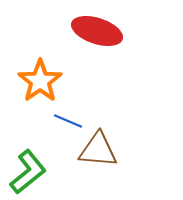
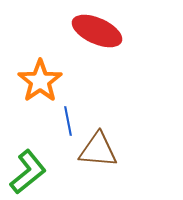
red ellipse: rotated 6 degrees clockwise
blue line: rotated 56 degrees clockwise
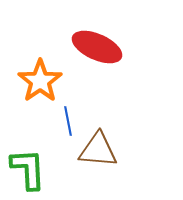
red ellipse: moved 16 px down
green L-shape: moved 3 px up; rotated 54 degrees counterclockwise
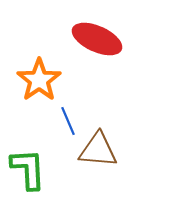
red ellipse: moved 8 px up
orange star: moved 1 px left, 1 px up
blue line: rotated 12 degrees counterclockwise
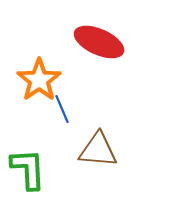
red ellipse: moved 2 px right, 3 px down
blue line: moved 6 px left, 12 px up
